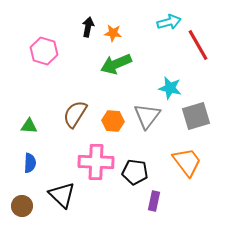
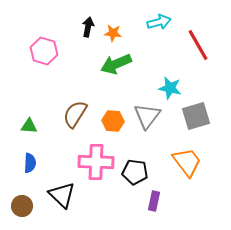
cyan arrow: moved 10 px left
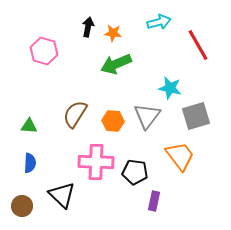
orange trapezoid: moved 7 px left, 6 px up
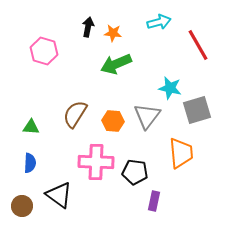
gray square: moved 1 px right, 6 px up
green triangle: moved 2 px right, 1 px down
orange trapezoid: moved 1 px right, 3 px up; rotated 32 degrees clockwise
black triangle: moved 3 px left; rotated 8 degrees counterclockwise
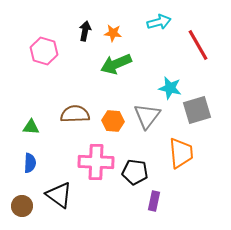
black arrow: moved 3 px left, 4 px down
brown semicircle: rotated 56 degrees clockwise
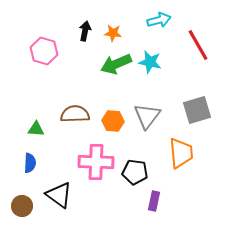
cyan arrow: moved 2 px up
cyan star: moved 20 px left, 26 px up
green triangle: moved 5 px right, 2 px down
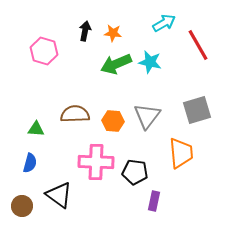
cyan arrow: moved 5 px right, 3 px down; rotated 15 degrees counterclockwise
blue semicircle: rotated 12 degrees clockwise
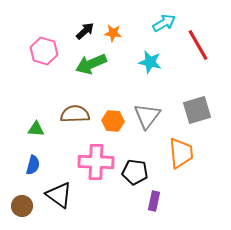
black arrow: rotated 36 degrees clockwise
green arrow: moved 25 px left
blue semicircle: moved 3 px right, 2 px down
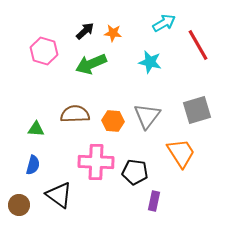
orange trapezoid: rotated 28 degrees counterclockwise
brown circle: moved 3 px left, 1 px up
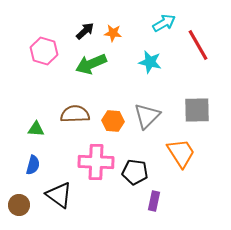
gray square: rotated 16 degrees clockwise
gray triangle: rotated 8 degrees clockwise
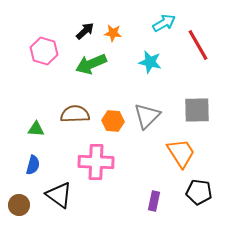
black pentagon: moved 64 px right, 20 px down
